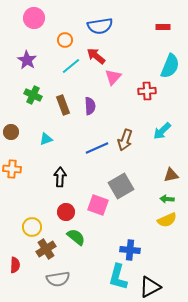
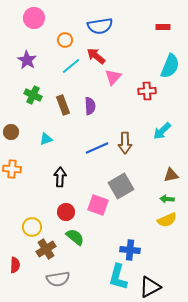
brown arrow: moved 3 px down; rotated 20 degrees counterclockwise
green semicircle: moved 1 px left
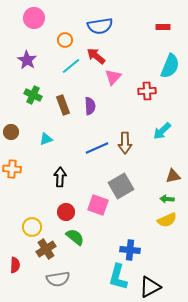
brown triangle: moved 2 px right, 1 px down
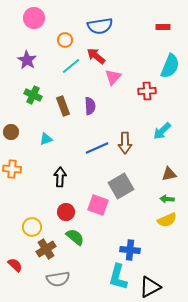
brown rectangle: moved 1 px down
brown triangle: moved 4 px left, 2 px up
red semicircle: rotated 49 degrees counterclockwise
